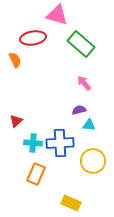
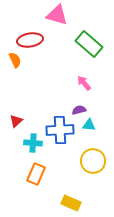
red ellipse: moved 3 px left, 2 px down
green rectangle: moved 8 px right
blue cross: moved 13 px up
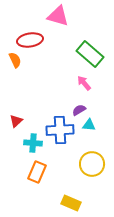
pink triangle: moved 1 px right, 1 px down
green rectangle: moved 1 px right, 10 px down
purple semicircle: rotated 16 degrees counterclockwise
yellow circle: moved 1 px left, 3 px down
orange rectangle: moved 1 px right, 2 px up
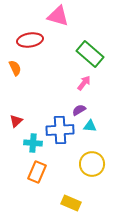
orange semicircle: moved 8 px down
pink arrow: rotated 77 degrees clockwise
cyan triangle: moved 1 px right, 1 px down
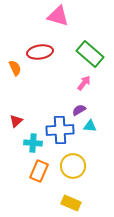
red ellipse: moved 10 px right, 12 px down
yellow circle: moved 19 px left, 2 px down
orange rectangle: moved 2 px right, 1 px up
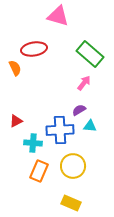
red ellipse: moved 6 px left, 3 px up
red triangle: rotated 16 degrees clockwise
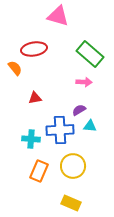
orange semicircle: rotated 14 degrees counterclockwise
pink arrow: moved 1 px up; rotated 56 degrees clockwise
red triangle: moved 19 px right, 23 px up; rotated 16 degrees clockwise
cyan cross: moved 2 px left, 4 px up
